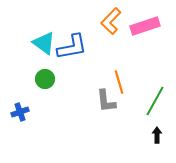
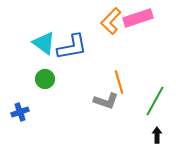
pink rectangle: moved 7 px left, 8 px up
gray L-shape: rotated 65 degrees counterclockwise
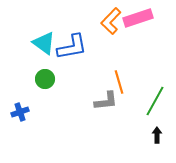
gray L-shape: rotated 25 degrees counterclockwise
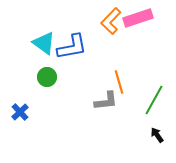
green circle: moved 2 px right, 2 px up
green line: moved 1 px left, 1 px up
blue cross: rotated 24 degrees counterclockwise
black arrow: rotated 35 degrees counterclockwise
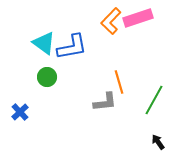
gray L-shape: moved 1 px left, 1 px down
black arrow: moved 1 px right, 7 px down
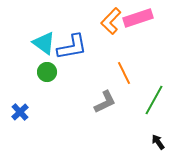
green circle: moved 5 px up
orange line: moved 5 px right, 9 px up; rotated 10 degrees counterclockwise
gray L-shape: rotated 20 degrees counterclockwise
